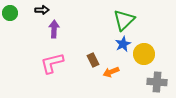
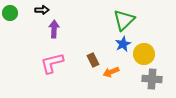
gray cross: moved 5 px left, 3 px up
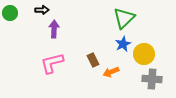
green triangle: moved 2 px up
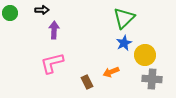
purple arrow: moved 1 px down
blue star: moved 1 px right, 1 px up
yellow circle: moved 1 px right, 1 px down
brown rectangle: moved 6 px left, 22 px down
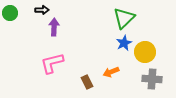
purple arrow: moved 3 px up
yellow circle: moved 3 px up
